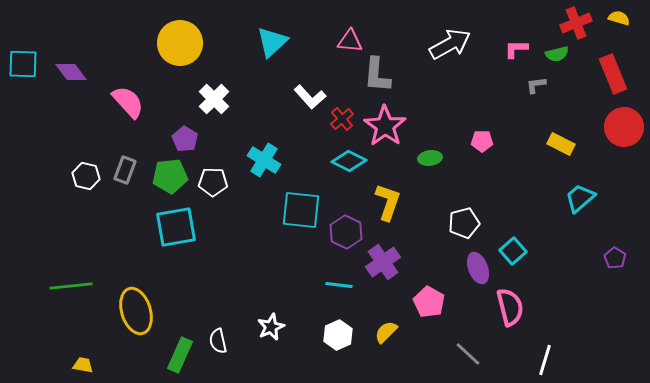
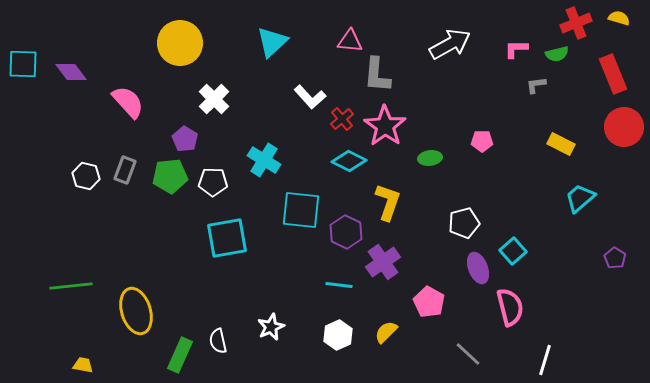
cyan square at (176, 227): moved 51 px right, 11 px down
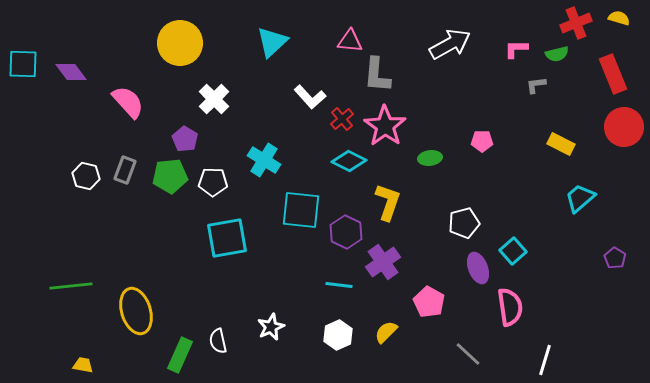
pink semicircle at (510, 307): rotated 6 degrees clockwise
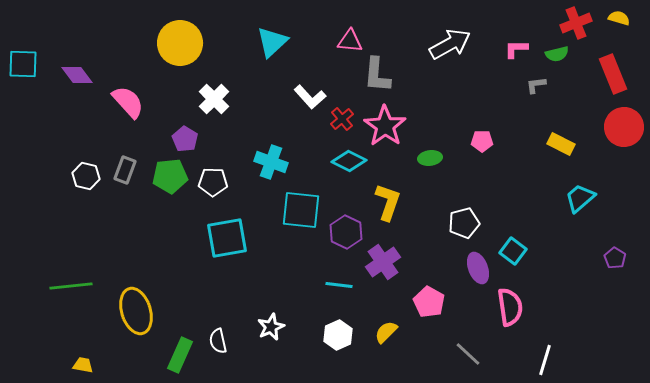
purple diamond at (71, 72): moved 6 px right, 3 px down
cyan cross at (264, 160): moved 7 px right, 2 px down; rotated 12 degrees counterclockwise
cyan square at (513, 251): rotated 12 degrees counterclockwise
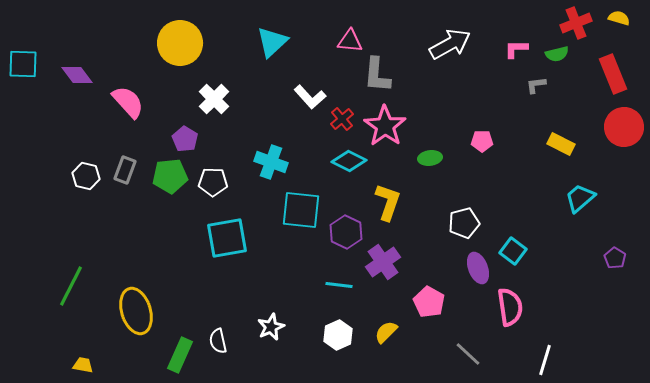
green line at (71, 286): rotated 57 degrees counterclockwise
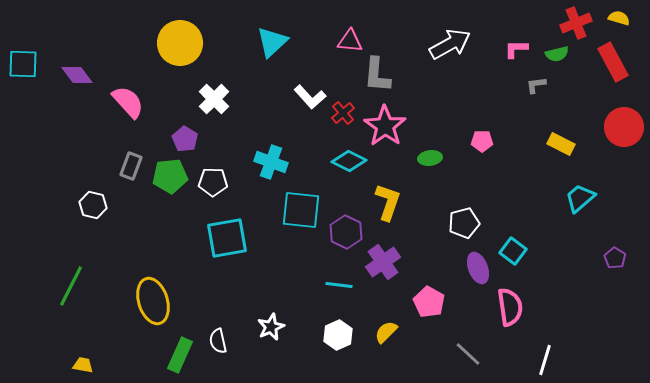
red rectangle at (613, 74): moved 12 px up; rotated 6 degrees counterclockwise
red cross at (342, 119): moved 1 px right, 6 px up
gray rectangle at (125, 170): moved 6 px right, 4 px up
white hexagon at (86, 176): moved 7 px right, 29 px down
yellow ellipse at (136, 311): moved 17 px right, 10 px up
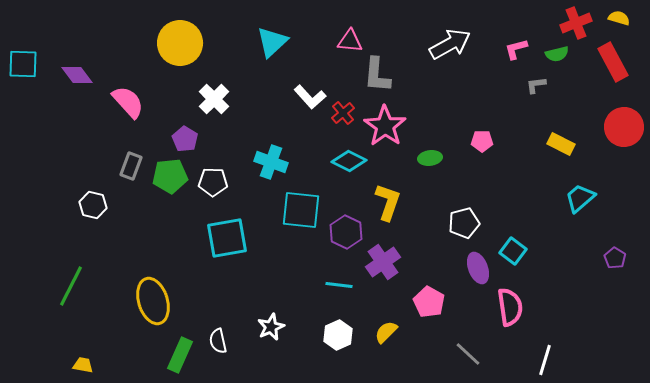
pink L-shape at (516, 49): rotated 15 degrees counterclockwise
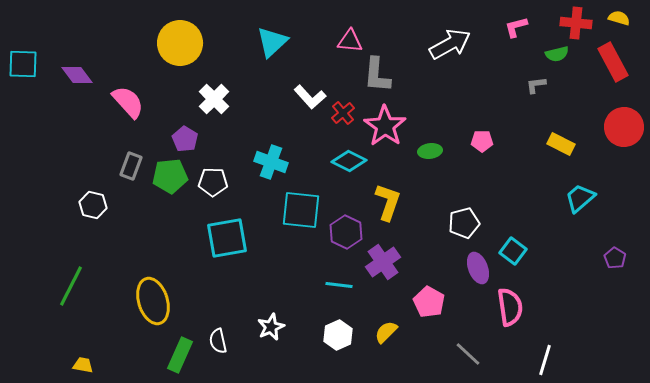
red cross at (576, 23): rotated 28 degrees clockwise
pink L-shape at (516, 49): moved 22 px up
green ellipse at (430, 158): moved 7 px up
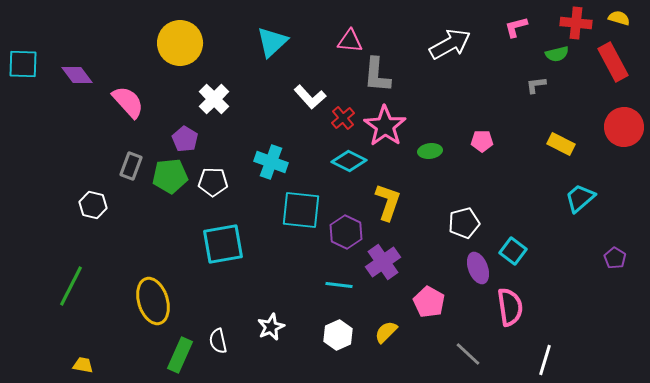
red cross at (343, 113): moved 5 px down
cyan square at (227, 238): moved 4 px left, 6 px down
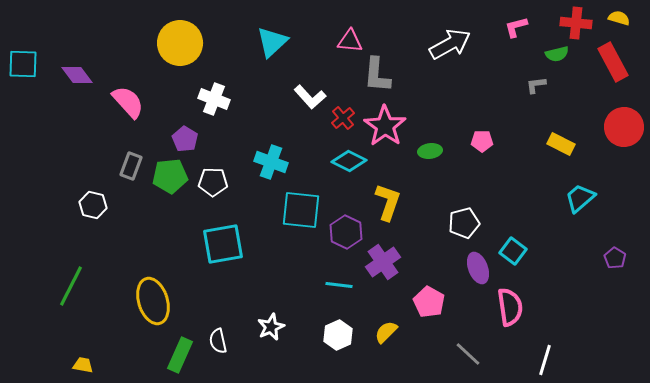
white cross at (214, 99): rotated 24 degrees counterclockwise
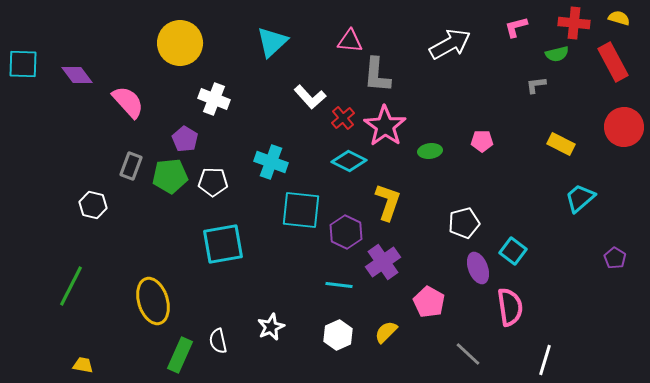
red cross at (576, 23): moved 2 px left
